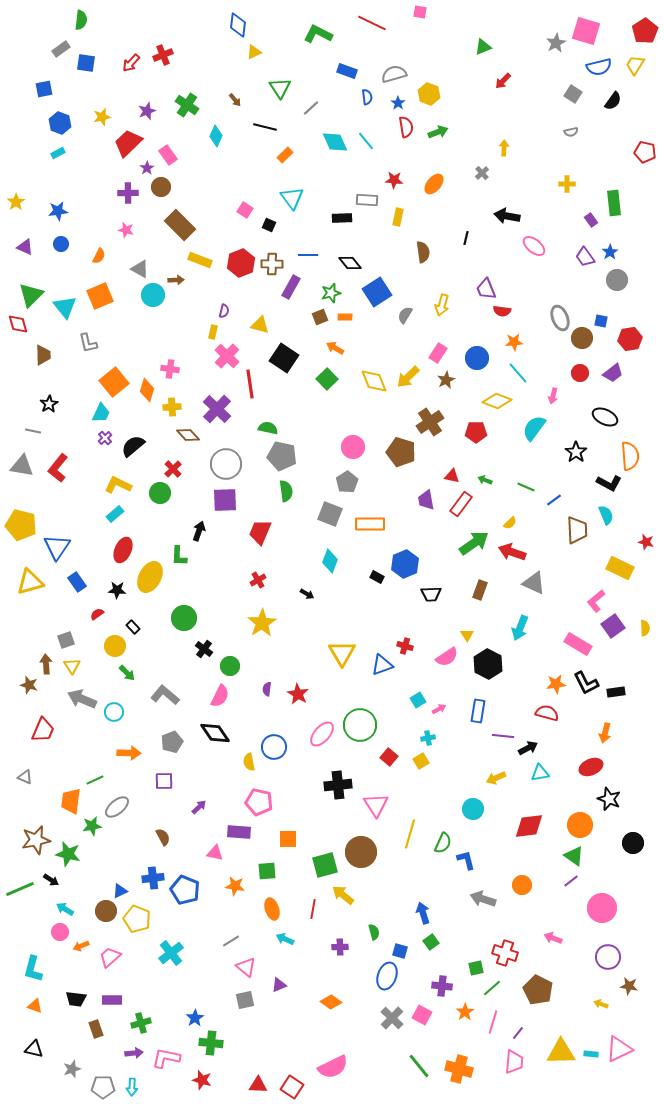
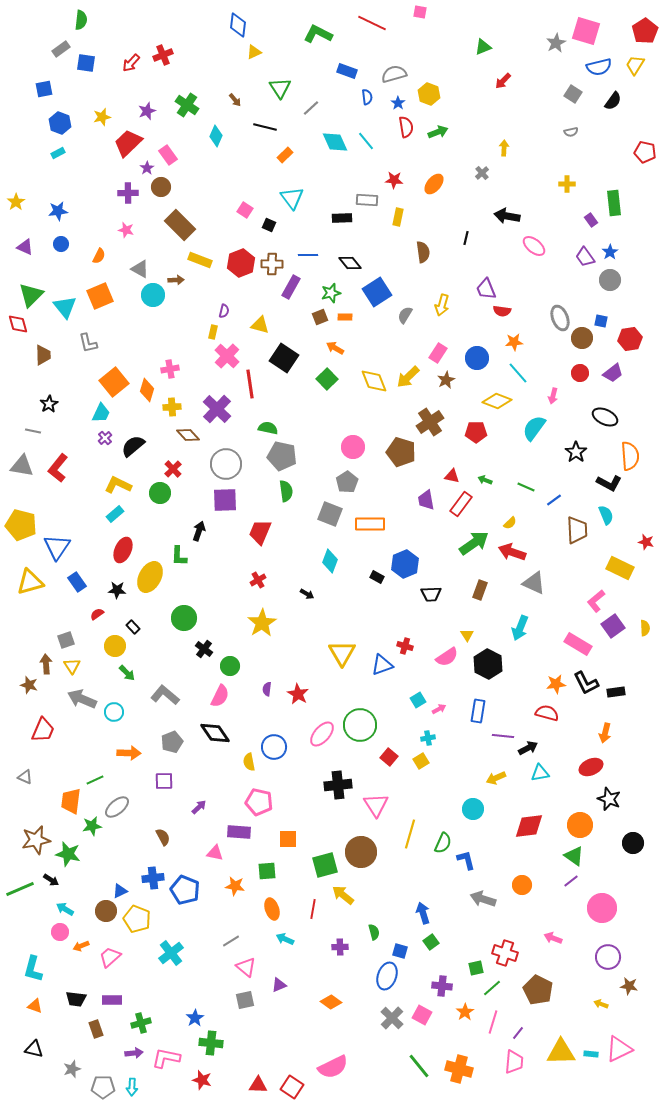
gray circle at (617, 280): moved 7 px left
pink cross at (170, 369): rotated 18 degrees counterclockwise
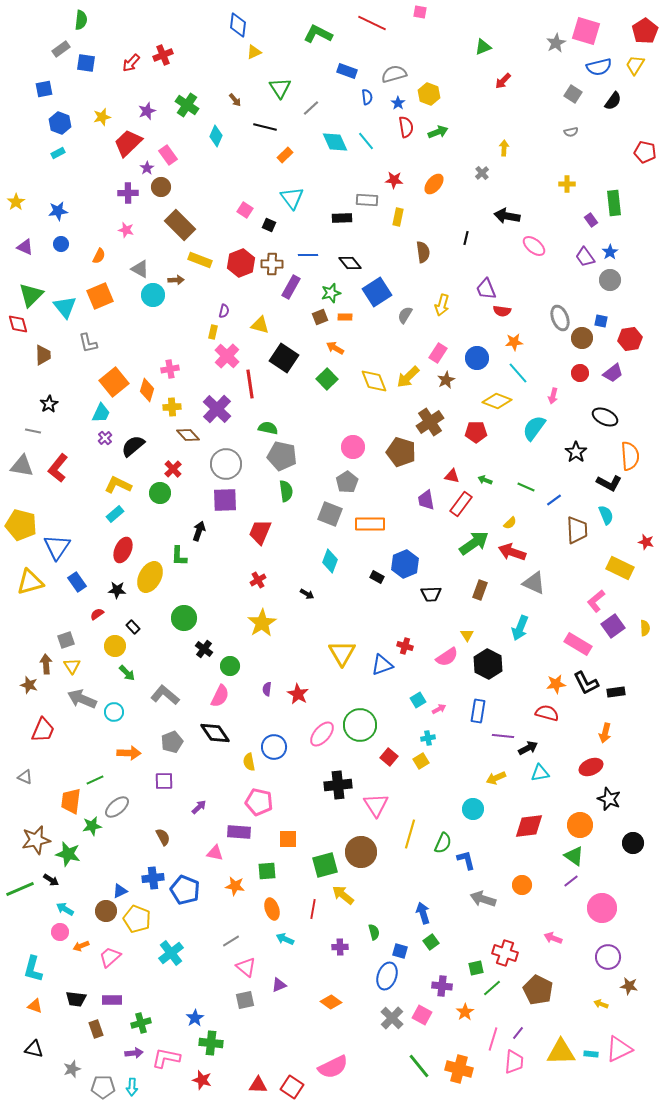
pink line at (493, 1022): moved 17 px down
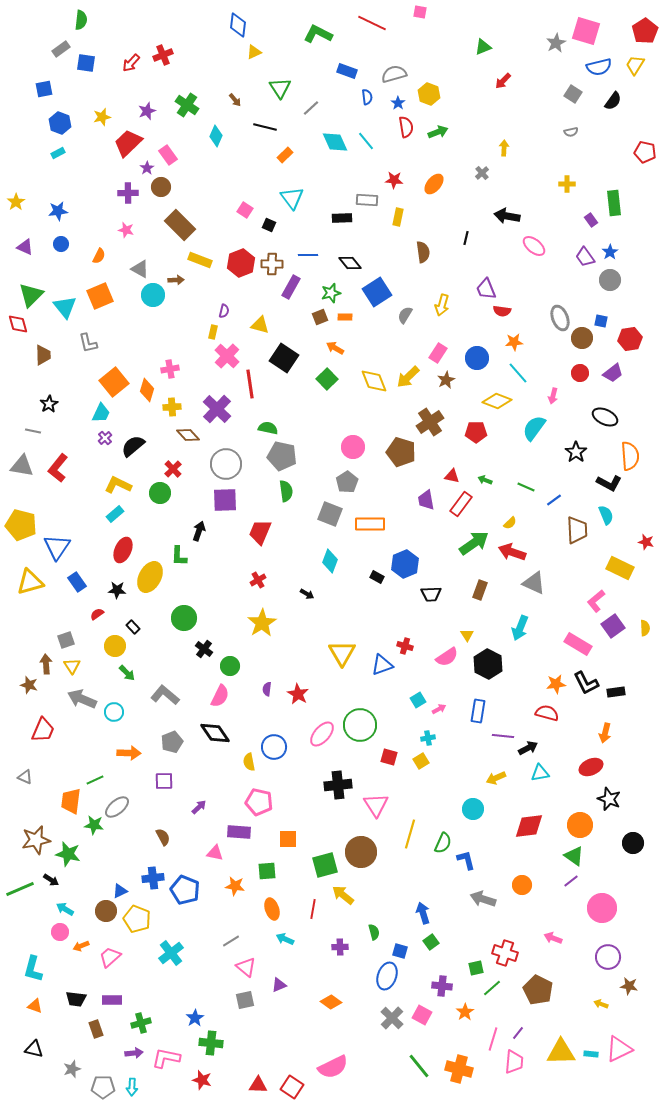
red square at (389, 757): rotated 24 degrees counterclockwise
green star at (92, 826): moved 2 px right, 1 px up; rotated 18 degrees clockwise
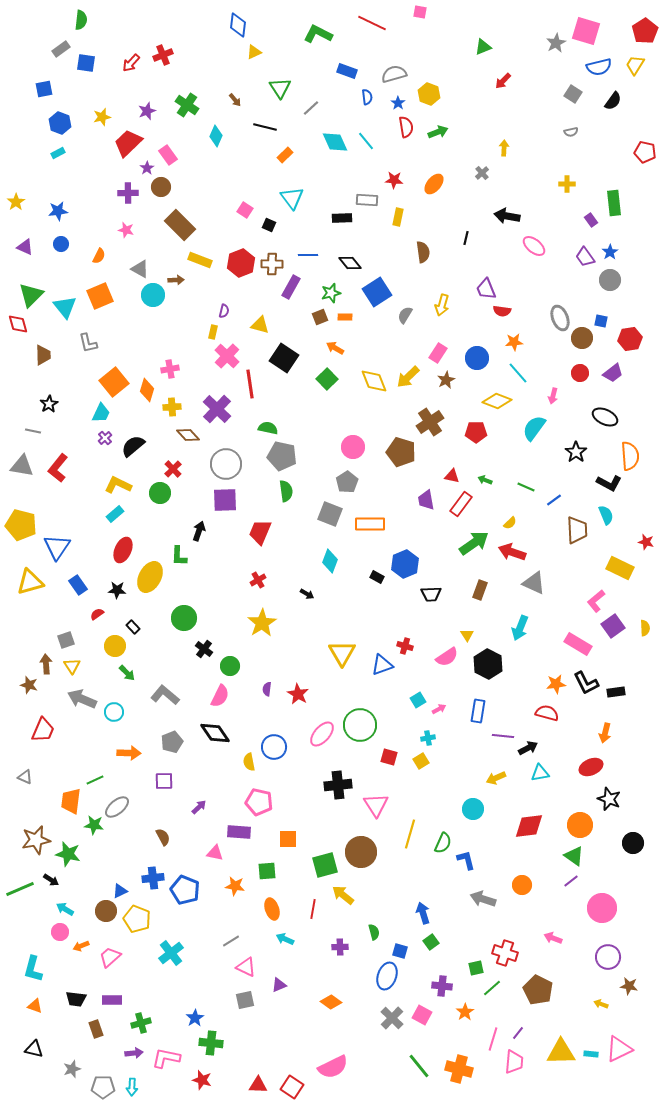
blue rectangle at (77, 582): moved 1 px right, 3 px down
pink triangle at (246, 967): rotated 15 degrees counterclockwise
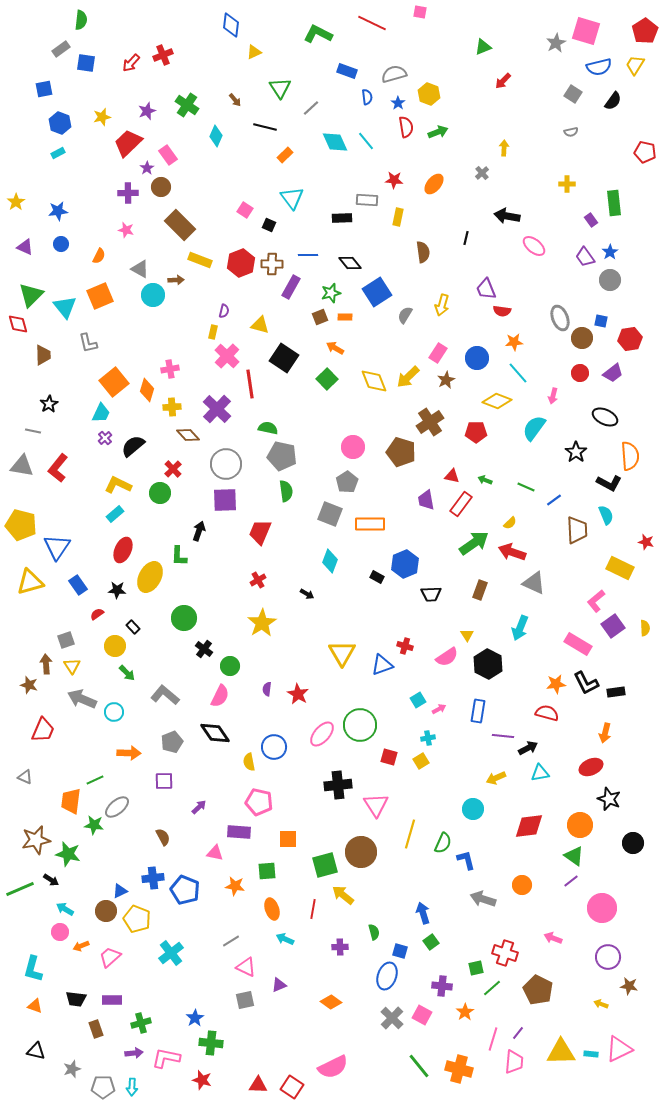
blue diamond at (238, 25): moved 7 px left
black triangle at (34, 1049): moved 2 px right, 2 px down
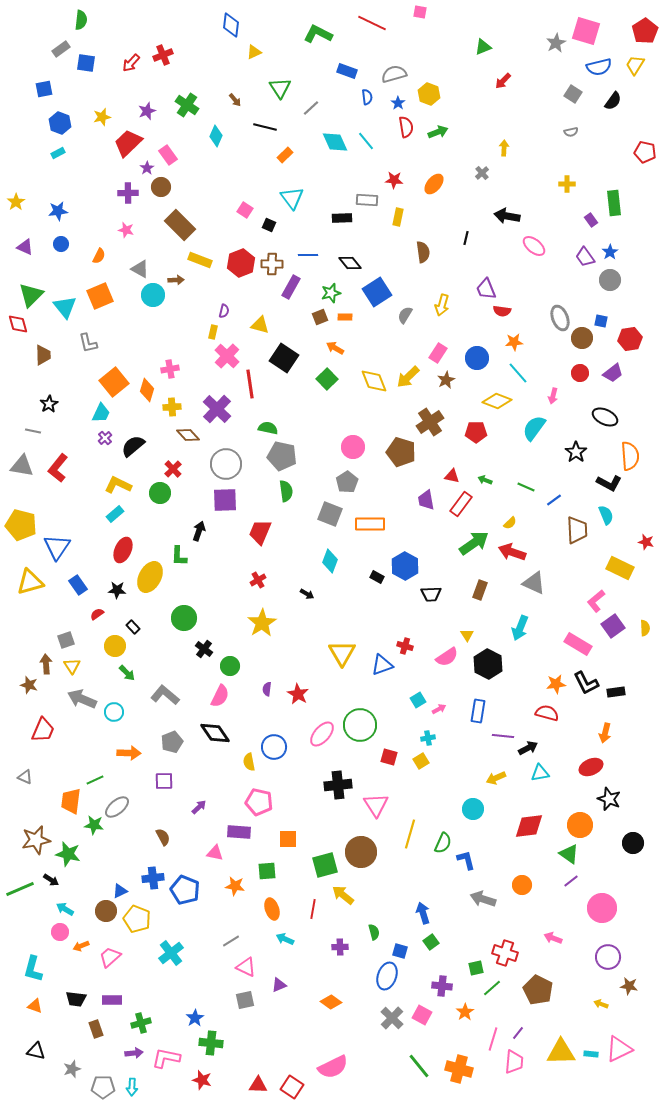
blue hexagon at (405, 564): moved 2 px down; rotated 8 degrees counterclockwise
green triangle at (574, 856): moved 5 px left, 2 px up
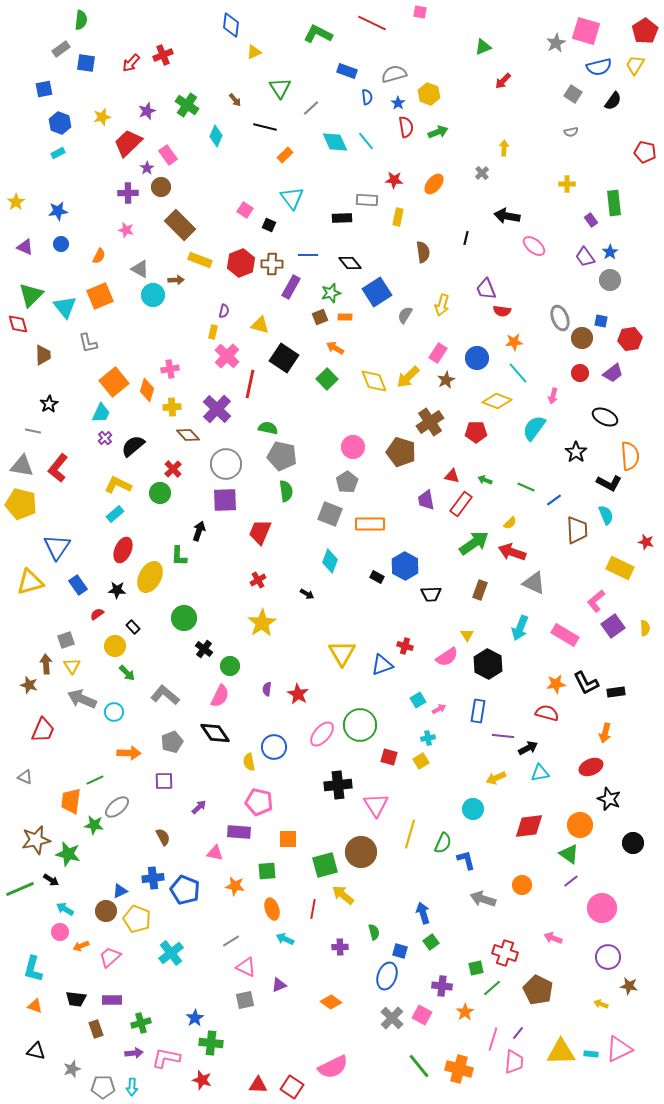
red line at (250, 384): rotated 20 degrees clockwise
yellow pentagon at (21, 525): moved 21 px up
pink rectangle at (578, 644): moved 13 px left, 9 px up
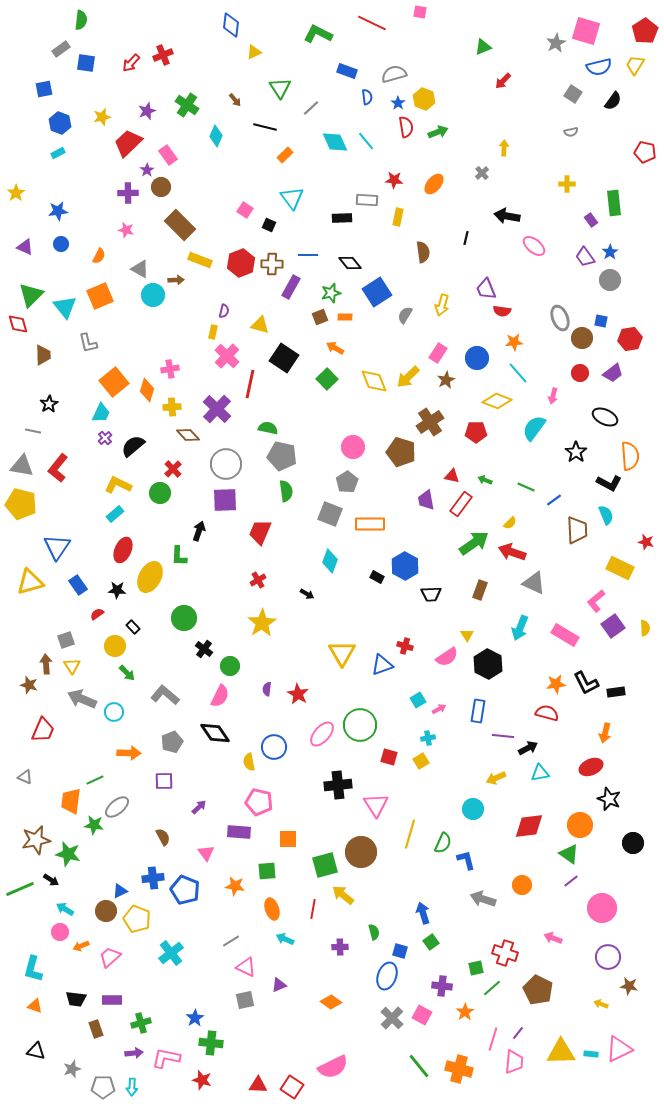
yellow hexagon at (429, 94): moved 5 px left, 5 px down
purple star at (147, 168): moved 2 px down
yellow star at (16, 202): moved 9 px up
pink triangle at (215, 853): moved 9 px left; rotated 42 degrees clockwise
